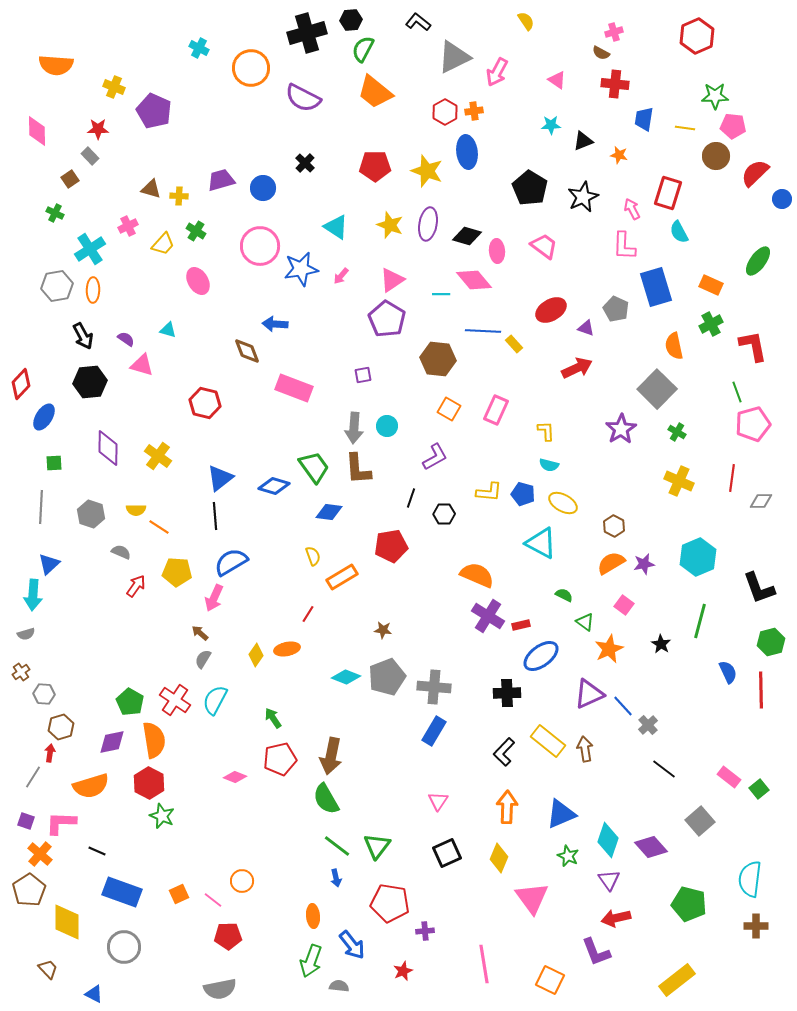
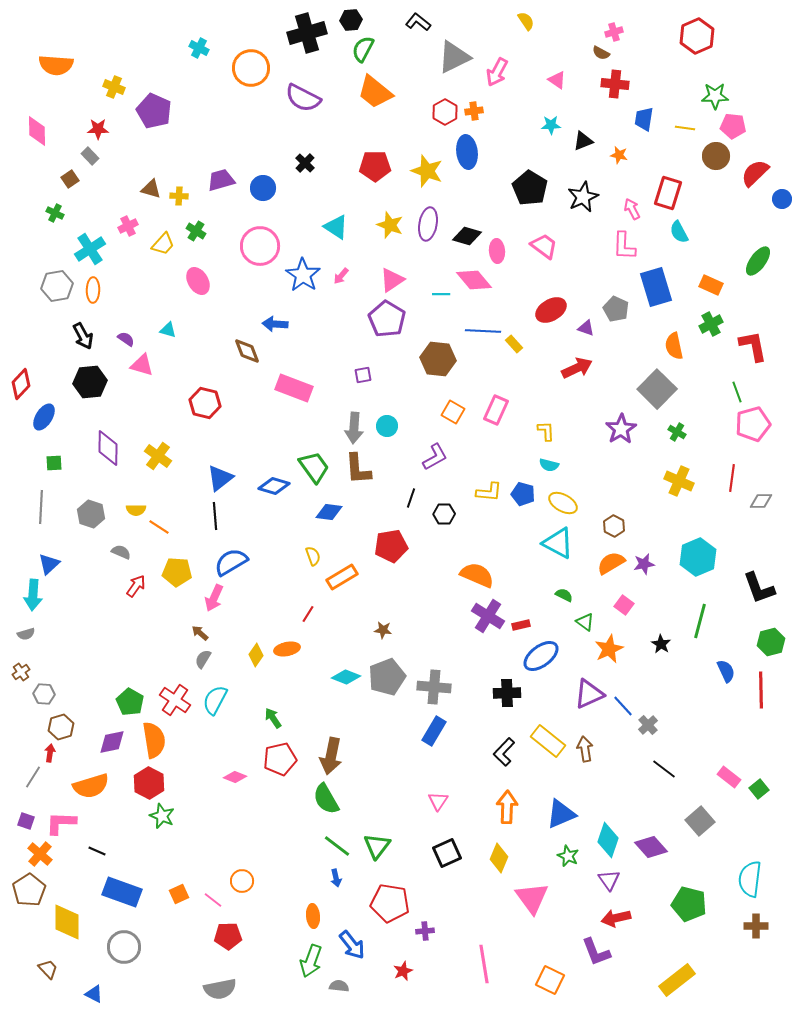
blue star at (301, 269): moved 2 px right, 6 px down; rotated 28 degrees counterclockwise
orange square at (449, 409): moved 4 px right, 3 px down
cyan triangle at (541, 543): moved 17 px right
blue semicircle at (728, 672): moved 2 px left, 1 px up
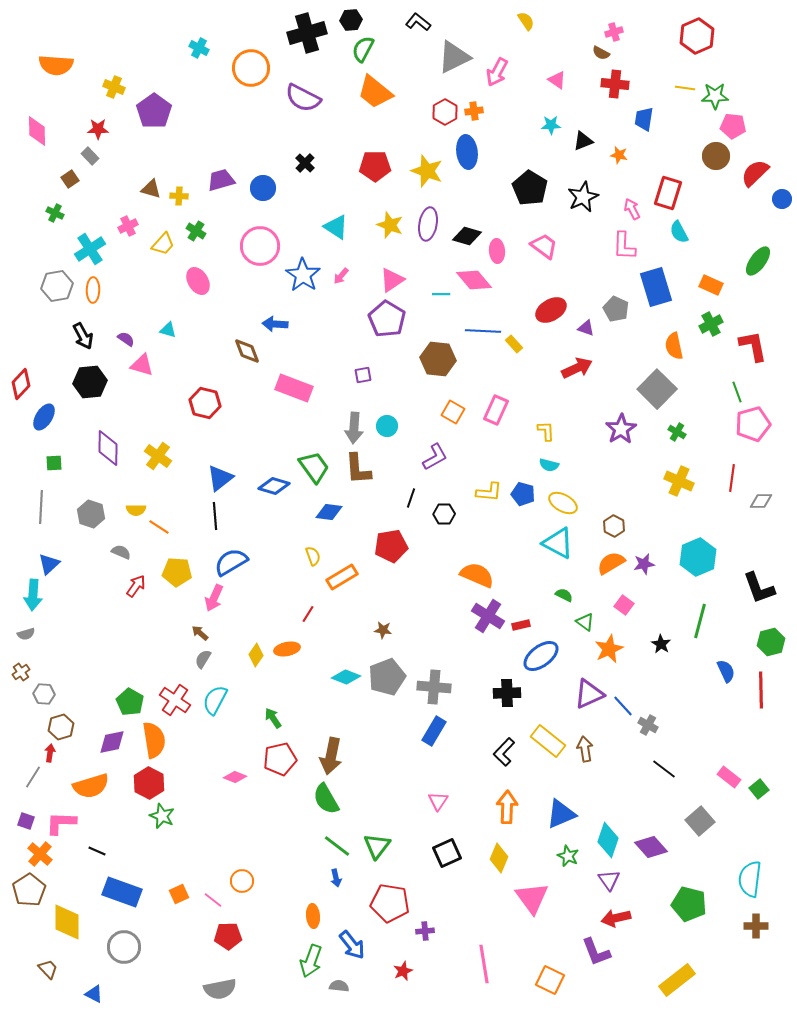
purple pentagon at (154, 111): rotated 12 degrees clockwise
yellow line at (685, 128): moved 40 px up
gray cross at (648, 725): rotated 18 degrees counterclockwise
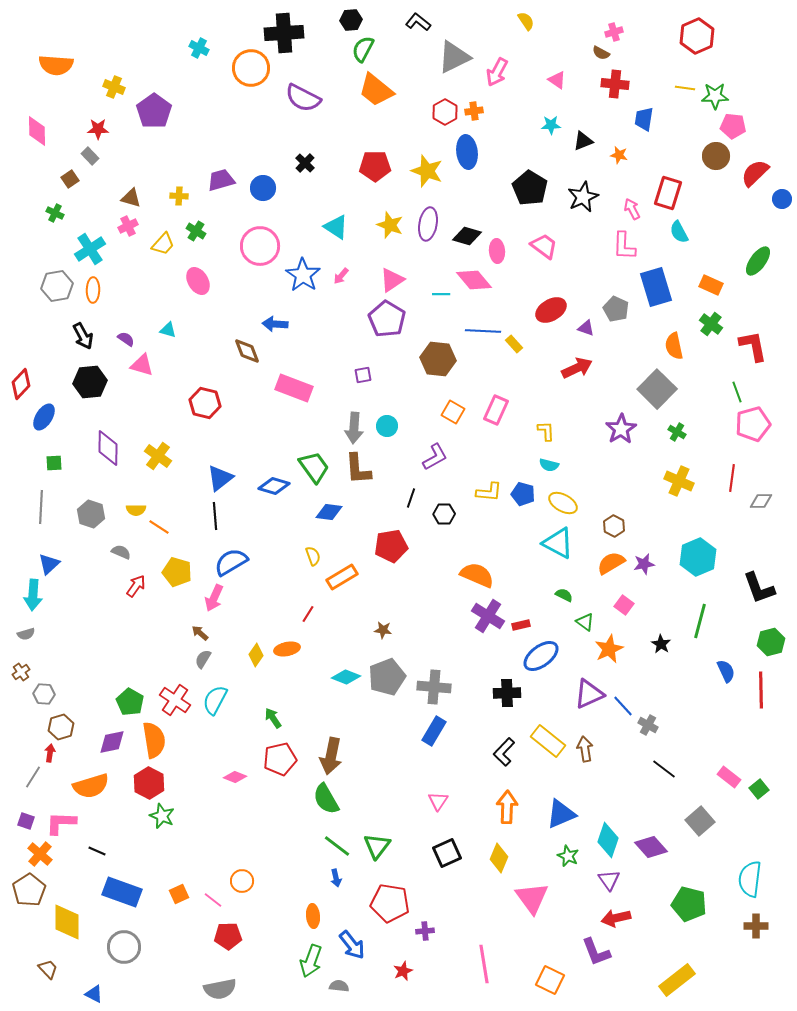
black cross at (307, 33): moved 23 px left; rotated 12 degrees clockwise
orange trapezoid at (375, 92): moved 1 px right, 2 px up
brown triangle at (151, 189): moved 20 px left, 9 px down
green cross at (711, 324): rotated 25 degrees counterclockwise
yellow pentagon at (177, 572): rotated 12 degrees clockwise
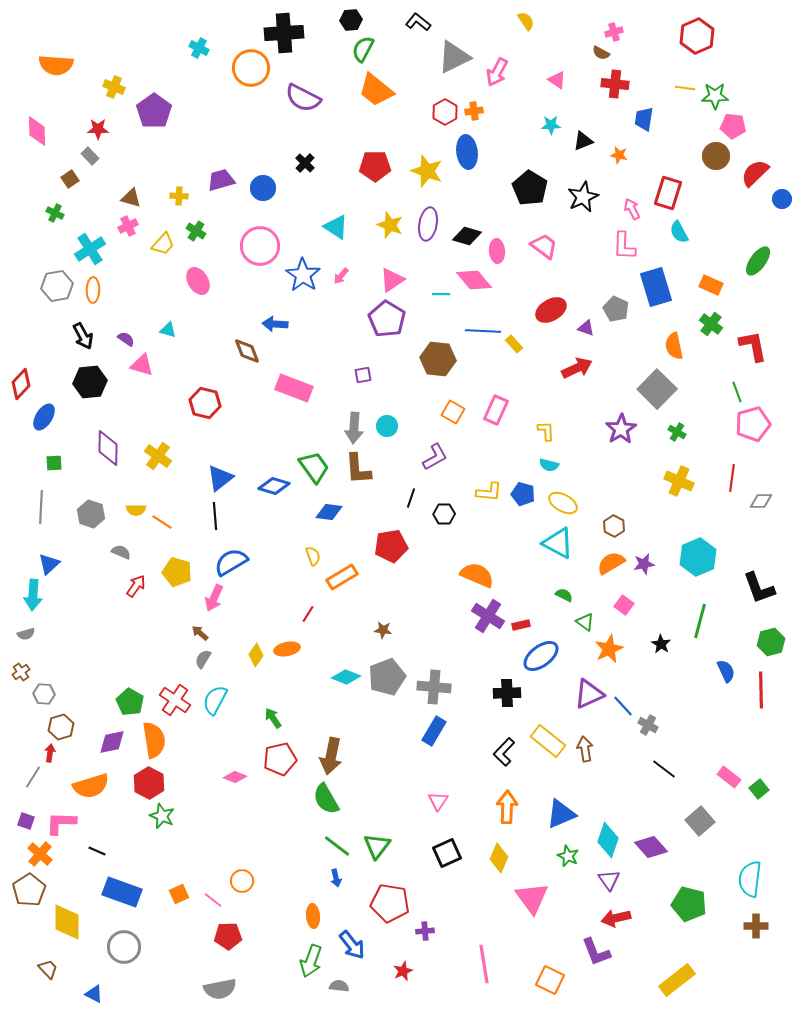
orange line at (159, 527): moved 3 px right, 5 px up
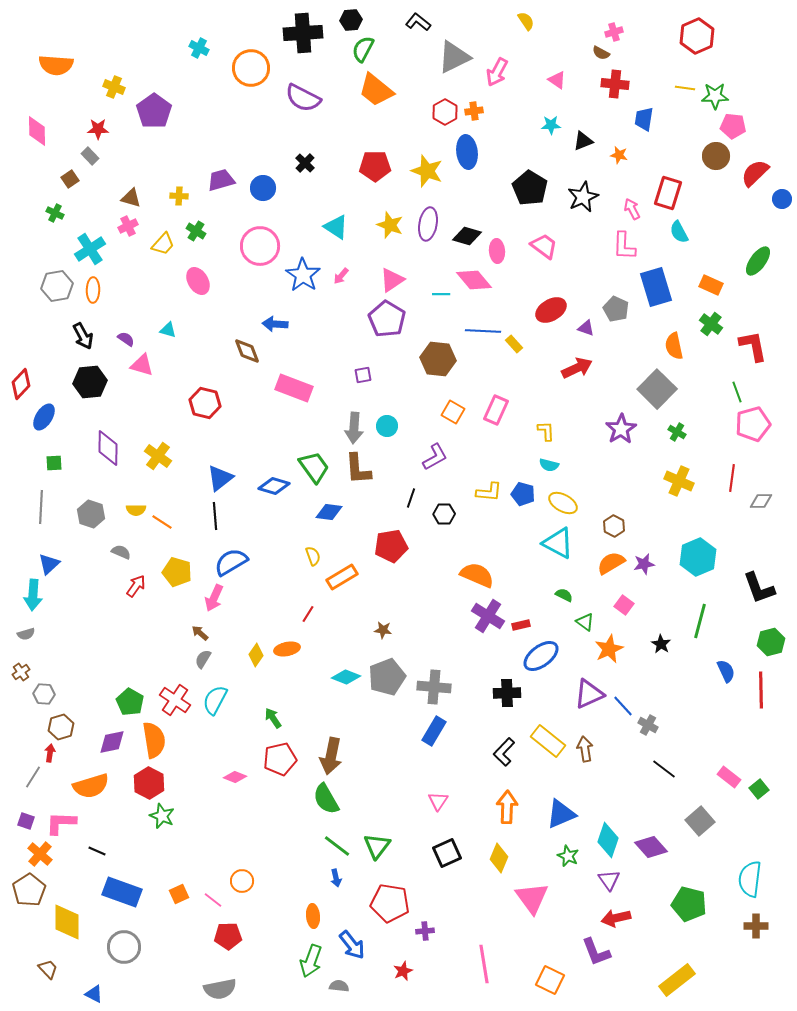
black cross at (284, 33): moved 19 px right
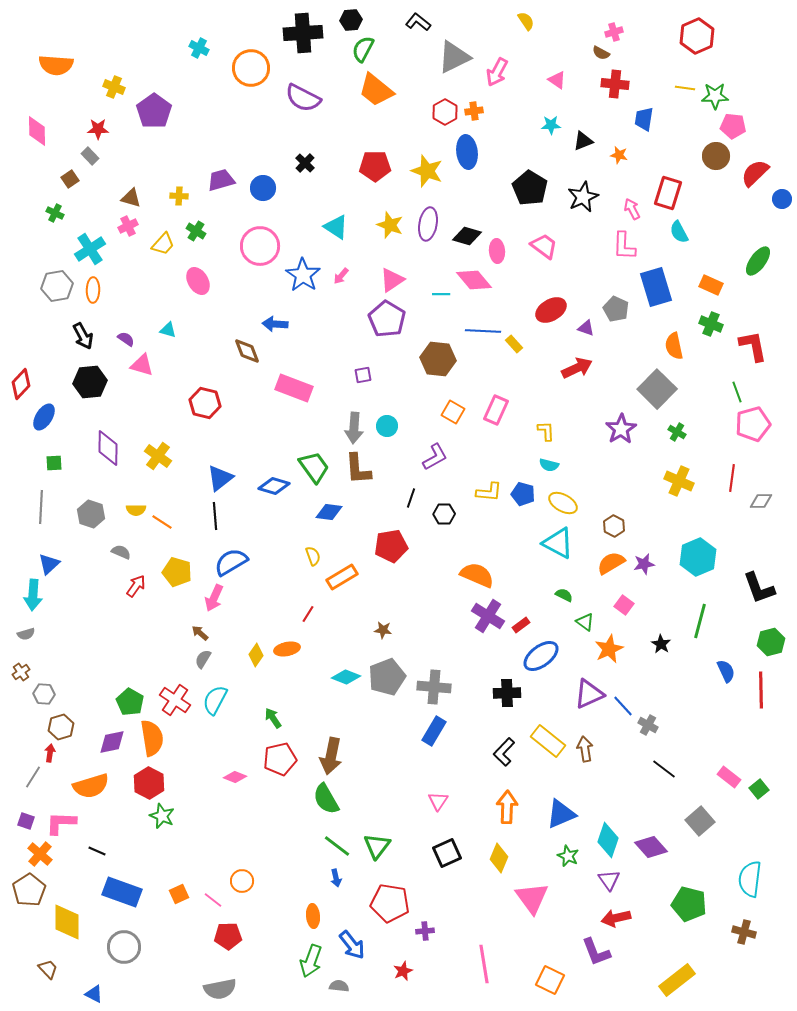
green cross at (711, 324): rotated 15 degrees counterclockwise
red rectangle at (521, 625): rotated 24 degrees counterclockwise
orange semicircle at (154, 740): moved 2 px left, 2 px up
brown cross at (756, 926): moved 12 px left, 6 px down; rotated 15 degrees clockwise
